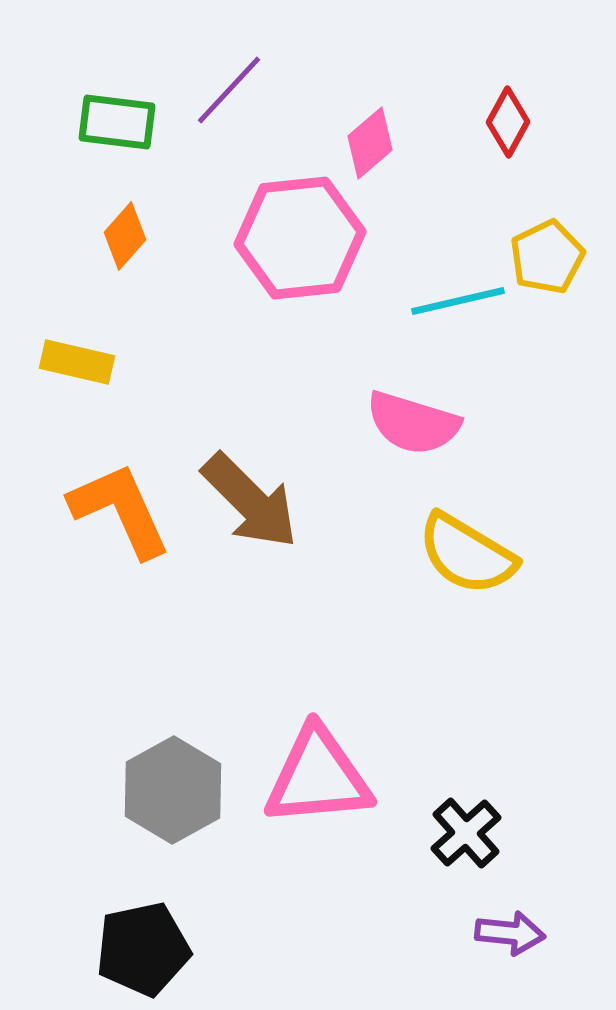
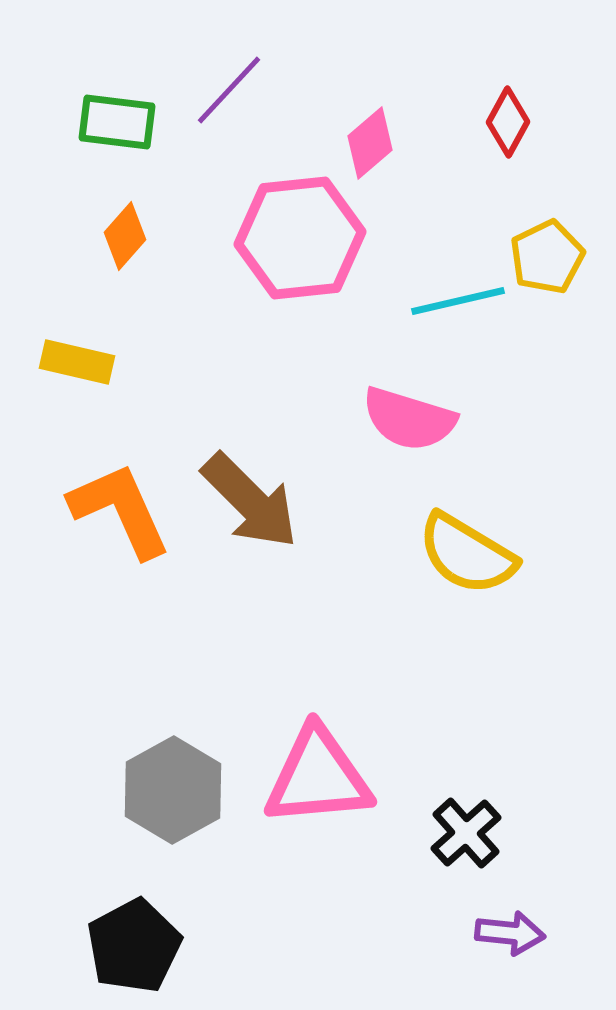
pink semicircle: moved 4 px left, 4 px up
black pentagon: moved 9 px left, 3 px up; rotated 16 degrees counterclockwise
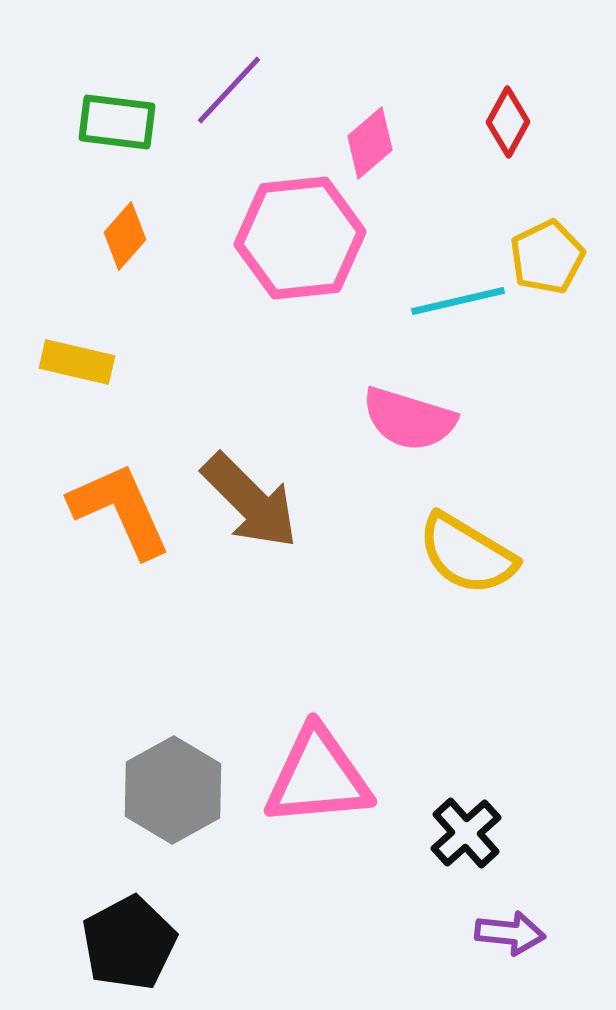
black pentagon: moved 5 px left, 3 px up
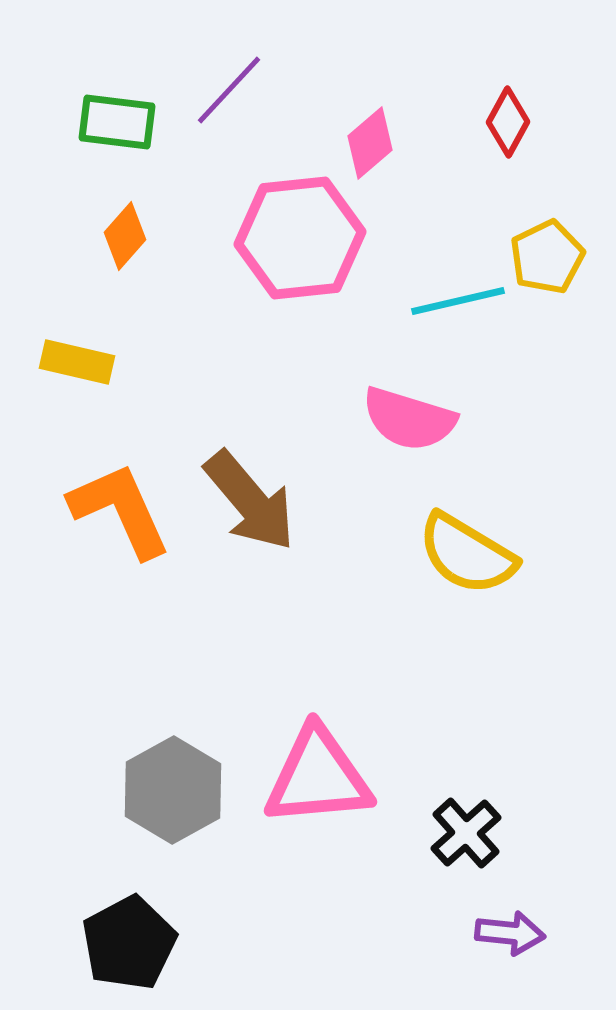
brown arrow: rotated 5 degrees clockwise
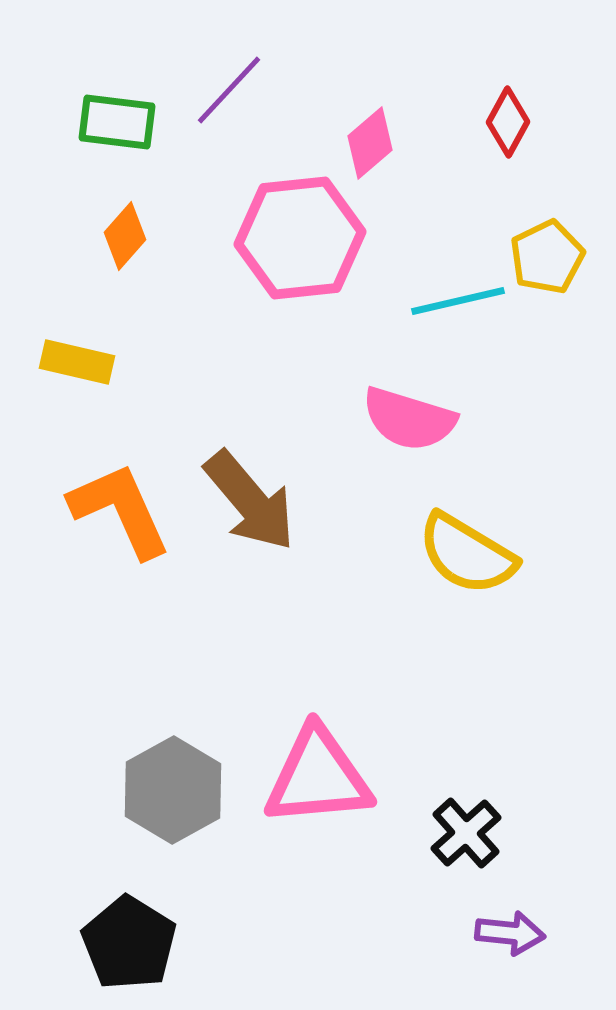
black pentagon: rotated 12 degrees counterclockwise
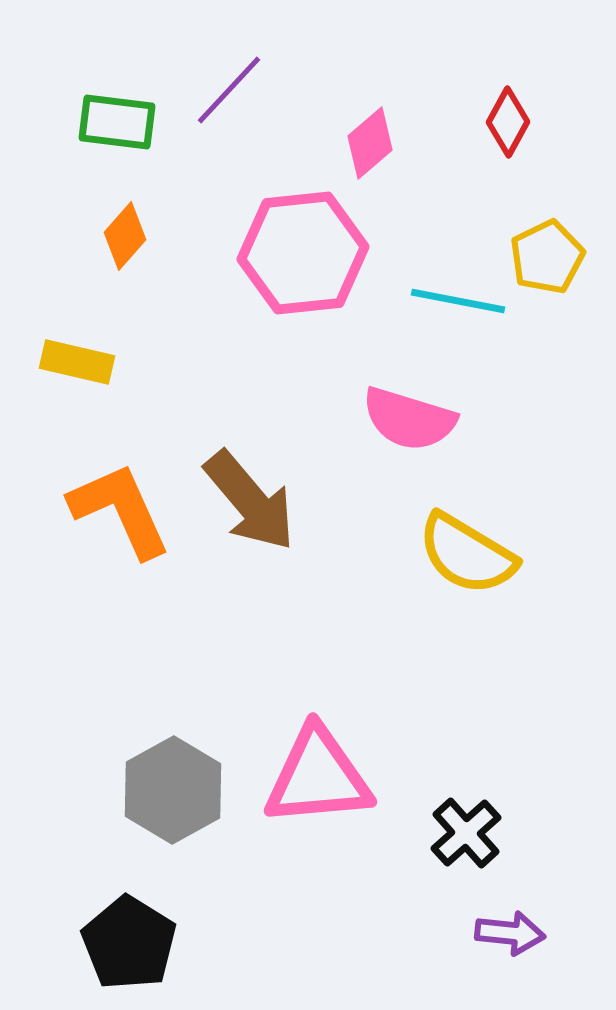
pink hexagon: moved 3 px right, 15 px down
cyan line: rotated 24 degrees clockwise
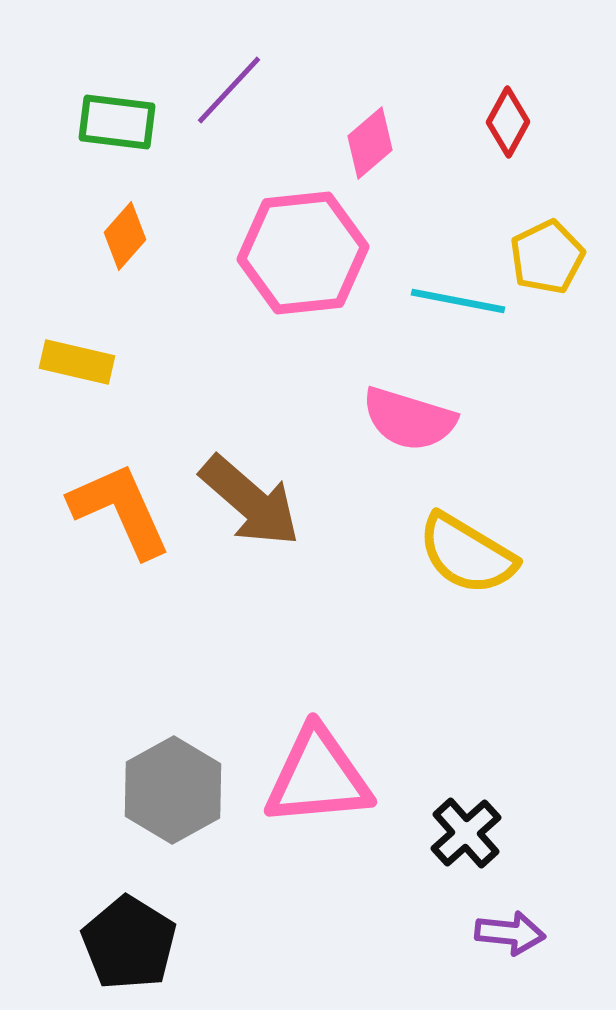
brown arrow: rotated 9 degrees counterclockwise
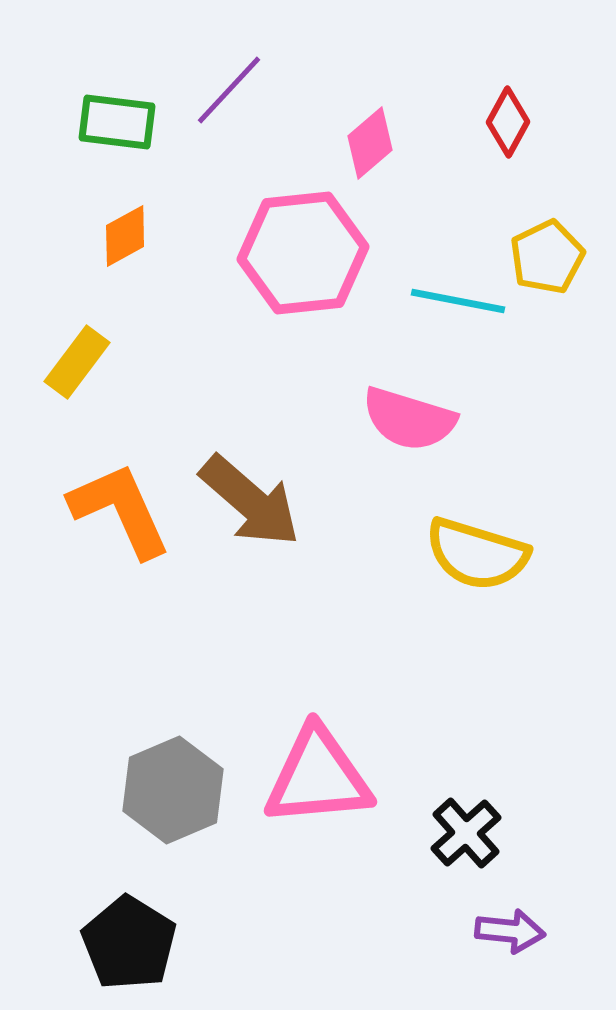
orange diamond: rotated 20 degrees clockwise
yellow rectangle: rotated 66 degrees counterclockwise
yellow semicircle: moved 10 px right; rotated 14 degrees counterclockwise
gray hexagon: rotated 6 degrees clockwise
purple arrow: moved 2 px up
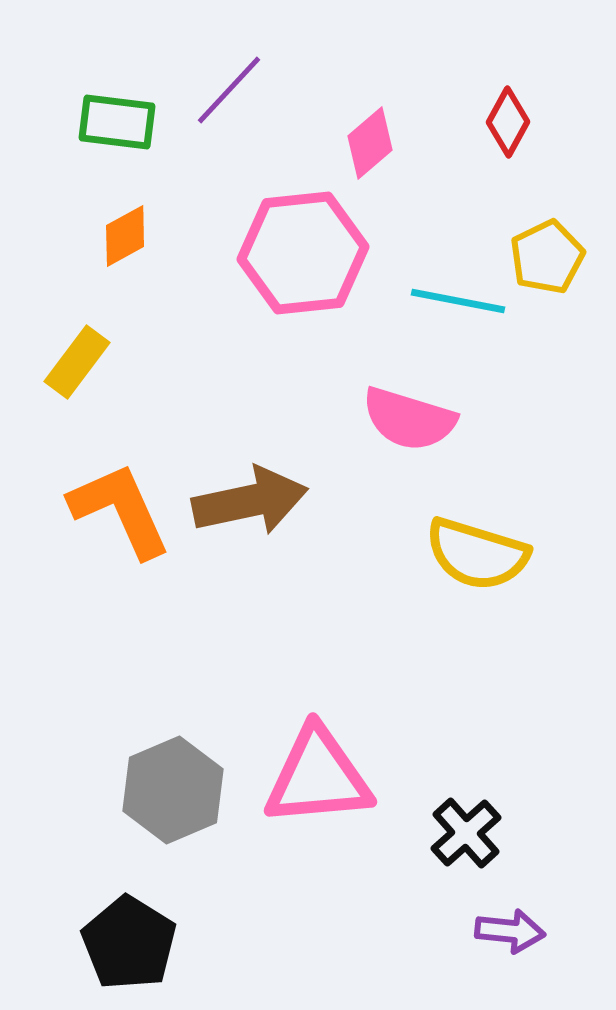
brown arrow: rotated 53 degrees counterclockwise
